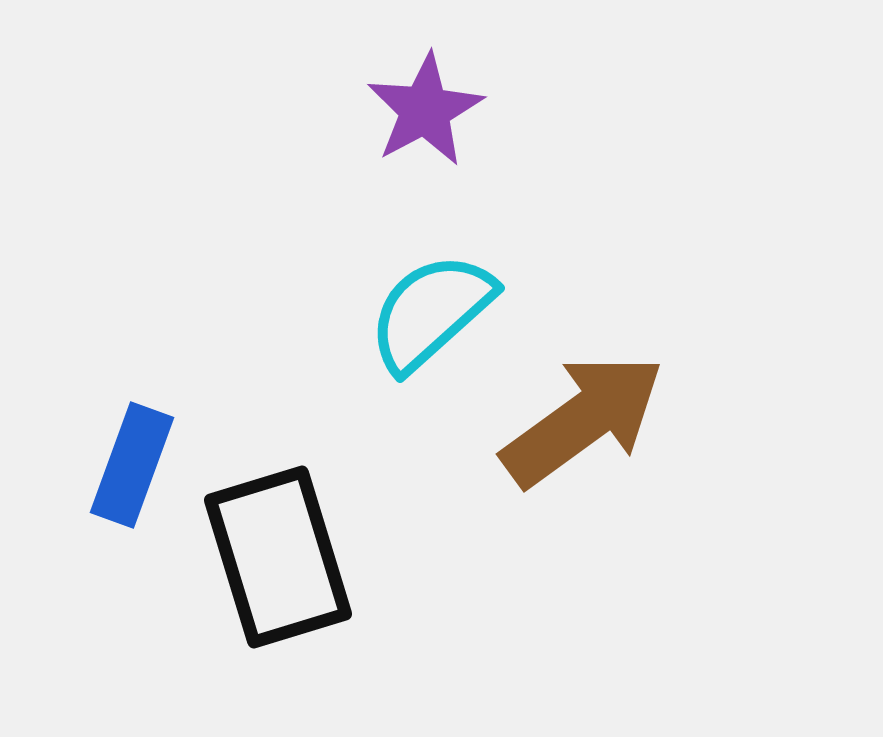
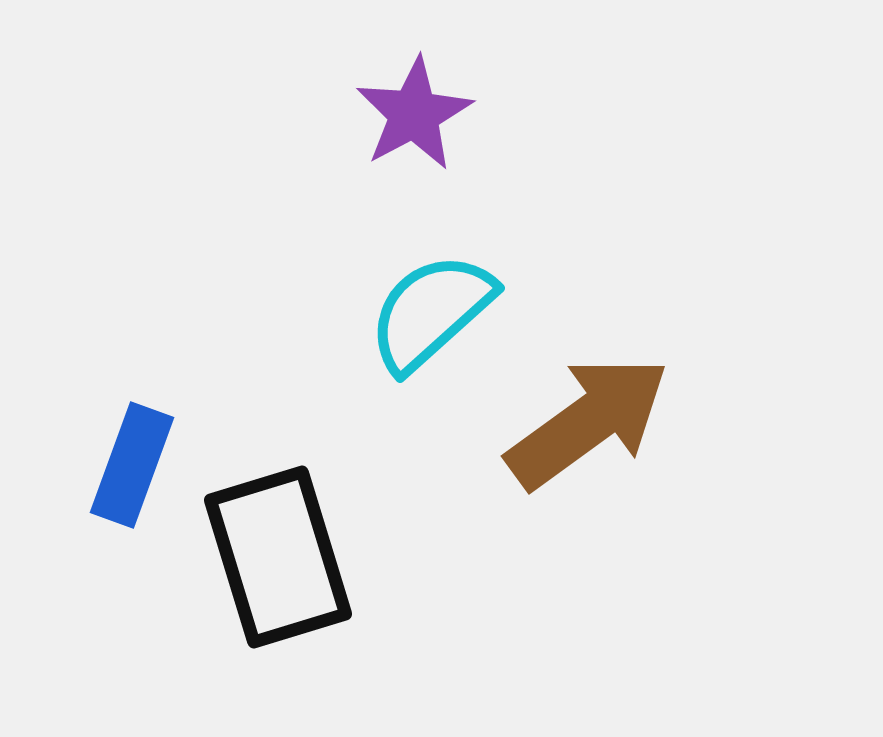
purple star: moved 11 px left, 4 px down
brown arrow: moved 5 px right, 2 px down
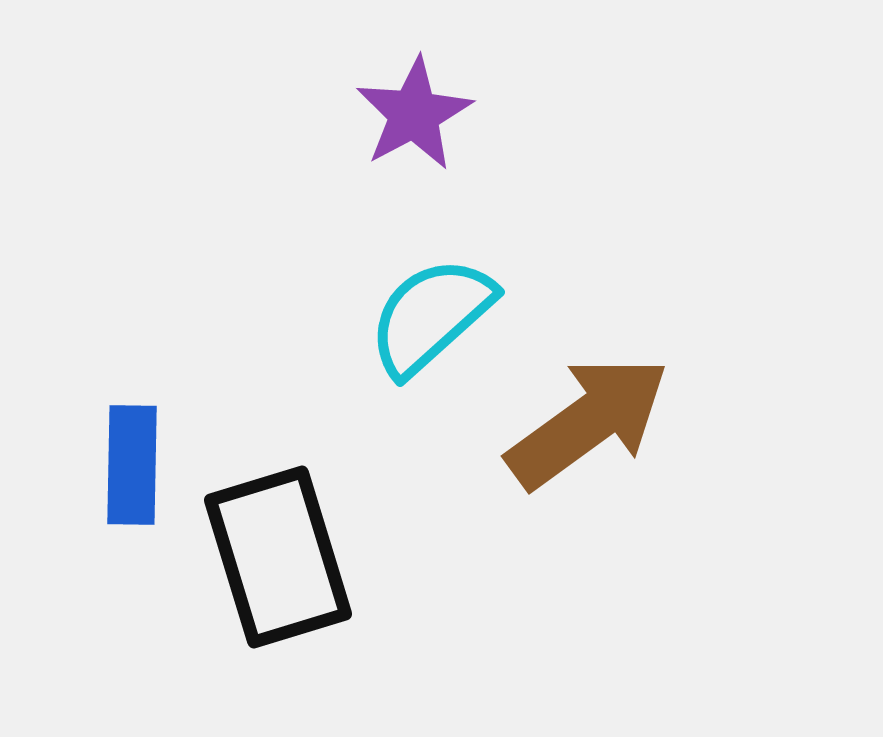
cyan semicircle: moved 4 px down
blue rectangle: rotated 19 degrees counterclockwise
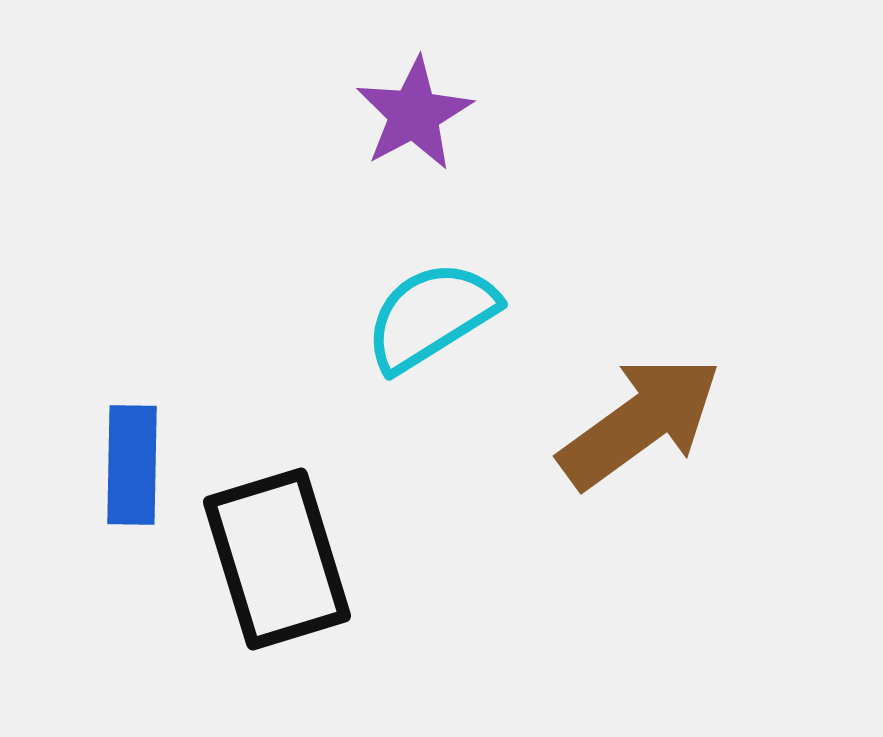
cyan semicircle: rotated 10 degrees clockwise
brown arrow: moved 52 px right
black rectangle: moved 1 px left, 2 px down
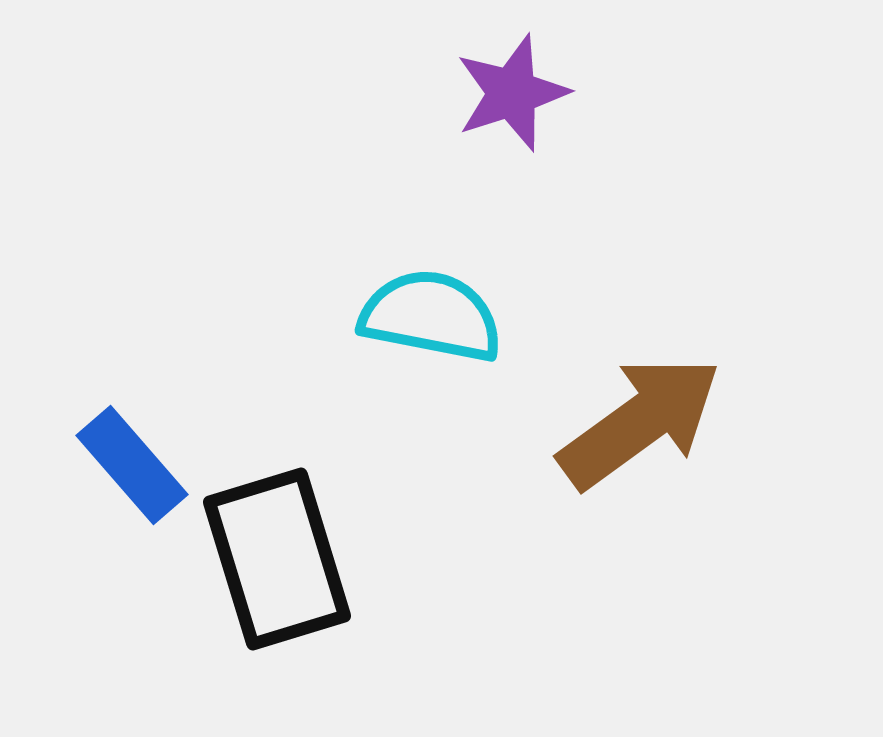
purple star: moved 98 px right, 21 px up; rotated 10 degrees clockwise
cyan semicircle: rotated 43 degrees clockwise
blue rectangle: rotated 42 degrees counterclockwise
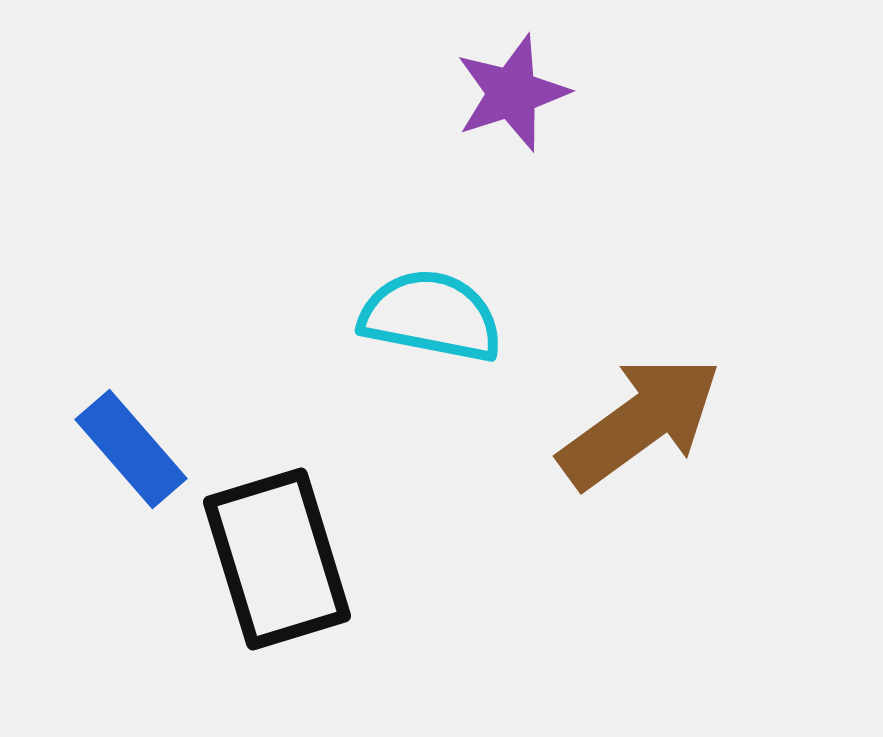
blue rectangle: moved 1 px left, 16 px up
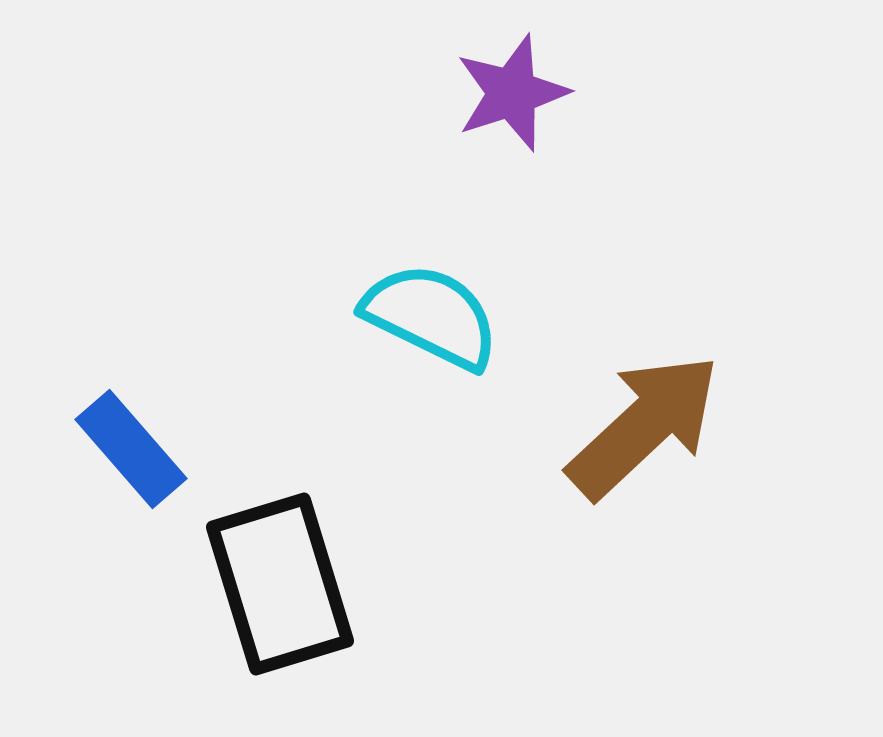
cyan semicircle: rotated 15 degrees clockwise
brown arrow: moved 4 px right, 4 px down; rotated 7 degrees counterclockwise
black rectangle: moved 3 px right, 25 px down
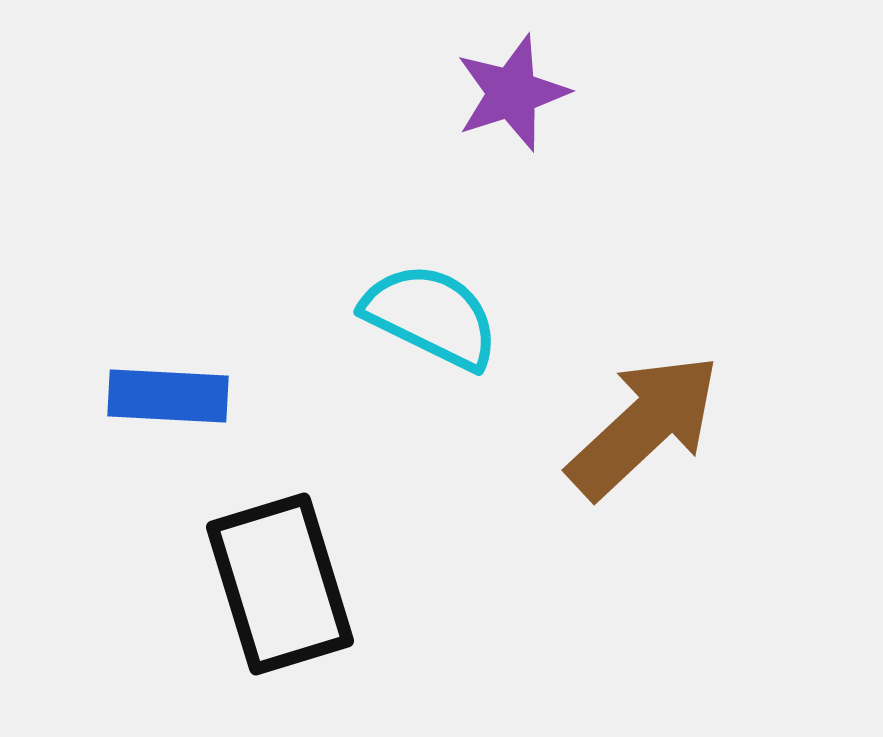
blue rectangle: moved 37 px right, 53 px up; rotated 46 degrees counterclockwise
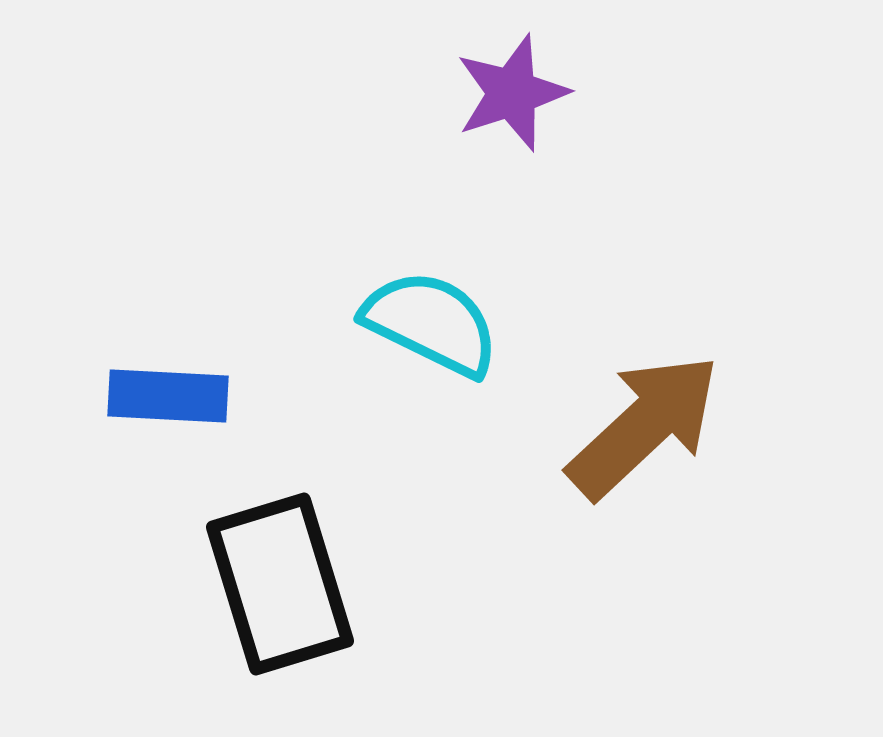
cyan semicircle: moved 7 px down
